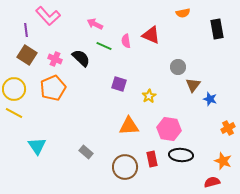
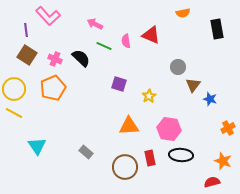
red rectangle: moved 2 px left, 1 px up
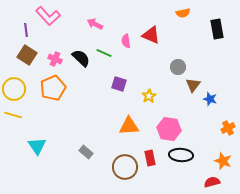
green line: moved 7 px down
yellow line: moved 1 px left, 2 px down; rotated 12 degrees counterclockwise
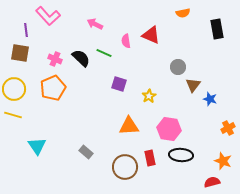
brown square: moved 7 px left, 2 px up; rotated 24 degrees counterclockwise
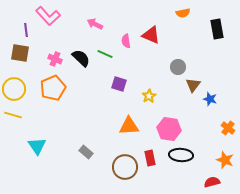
green line: moved 1 px right, 1 px down
orange cross: rotated 24 degrees counterclockwise
orange star: moved 2 px right, 1 px up
